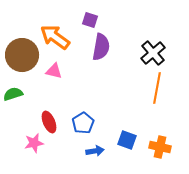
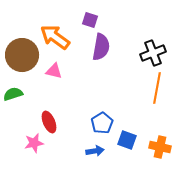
black cross: rotated 20 degrees clockwise
blue pentagon: moved 19 px right
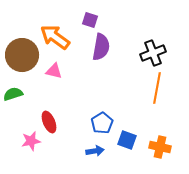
pink star: moved 3 px left, 2 px up
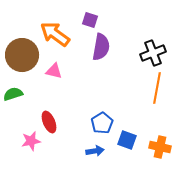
orange arrow: moved 3 px up
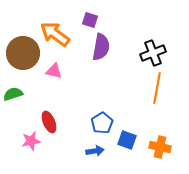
brown circle: moved 1 px right, 2 px up
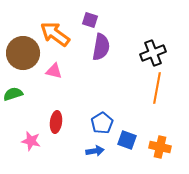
red ellipse: moved 7 px right; rotated 30 degrees clockwise
pink star: rotated 24 degrees clockwise
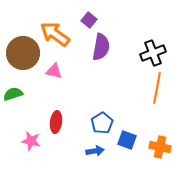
purple square: moved 1 px left; rotated 21 degrees clockwise
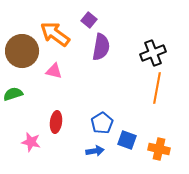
brown circle: moved 1 px left, 2 px up
pink star: moved 1 px down
orange cross: moved 1 px left, 2 px down
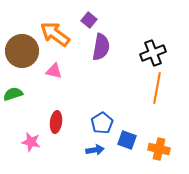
blue arrow: moved 1 px up
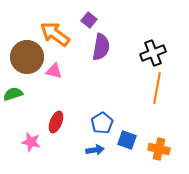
brown circle: moved 5 px right, 6 px down
red ellipse: rotated 15 degrees clockwise
